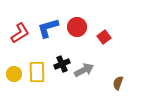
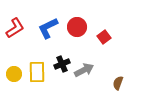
blue L-shape: rotated 10 degrees counterclockwise
red L-shape: moved 5 px left, 5 px up
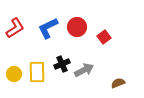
brown semicircle: rotated 48 degrees clockwise
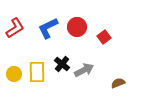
black cross: rotated 28 degrees counterclockwise
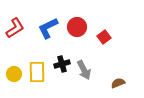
black cross: rotated 35 degrees clockwise
gray arrow: rotated 90 degrees clockwise
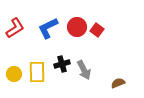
red square: moved 7 px left, 7 px up; rotated 16 degrees counterclockwise
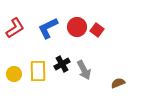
black cross: rotated 14 degrees counterclockwise
yellow rectangle: moved 1 px right, 1 px up
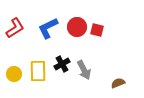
red square: rotated 24 degrees counterclockwise
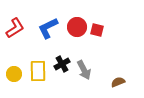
brown semicircle: moved 1 px up
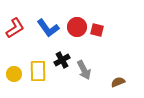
blue L-shape: rotated 100 degrees counterclockwise
black cross: moved 4 px up
